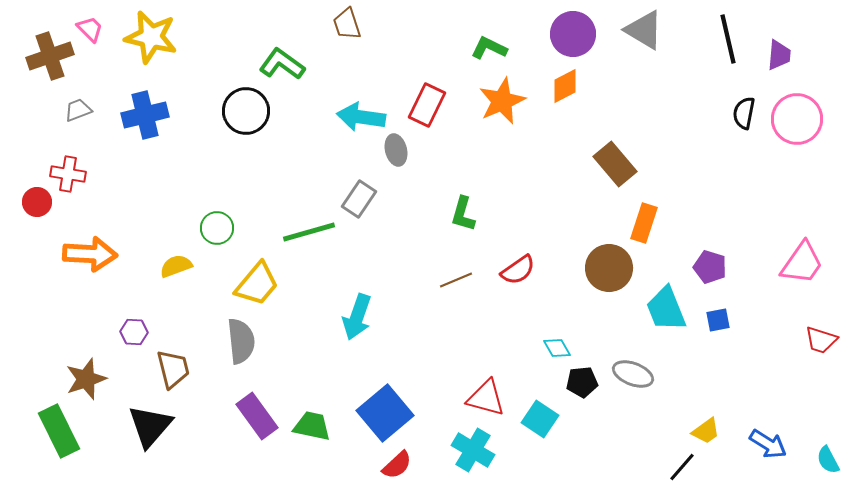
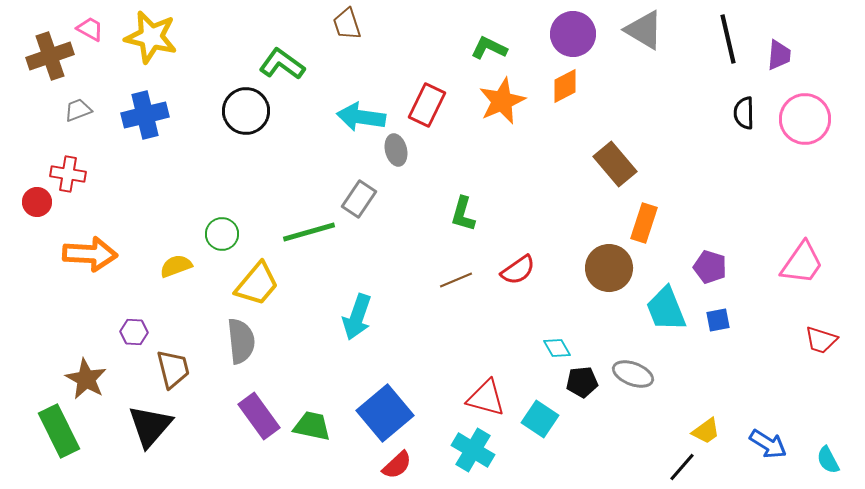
pink trapezoid at (90, 29): rotated 16 degrees counterclockwise
black semicircle at (744, 113): rotated 12 degrees counterclockwise
pink circle at (797, 119): moved 8 px right
green circle at (217, 228): moved 5 px right, 6 px down
brown star at (86, 379): rotated 24 degrees counterclockwise
purple rectangle at (257, 416): moved 2 px right
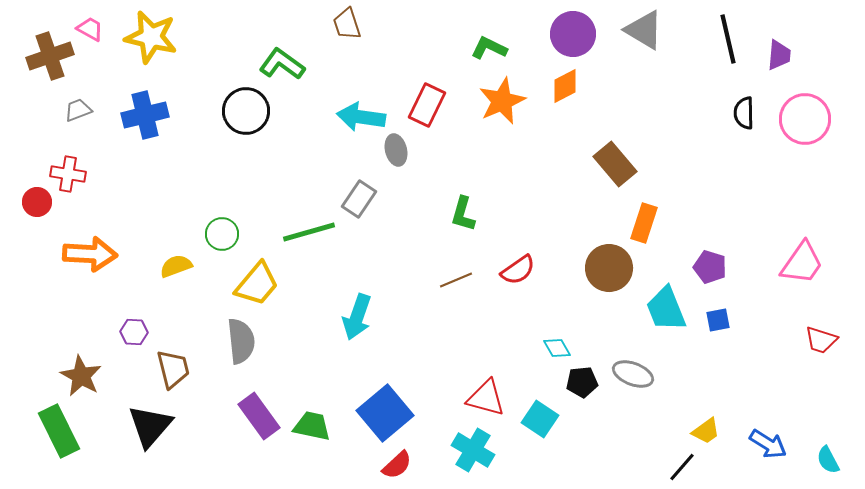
brown star at (86, 379): moved 5 px left, 3 px up
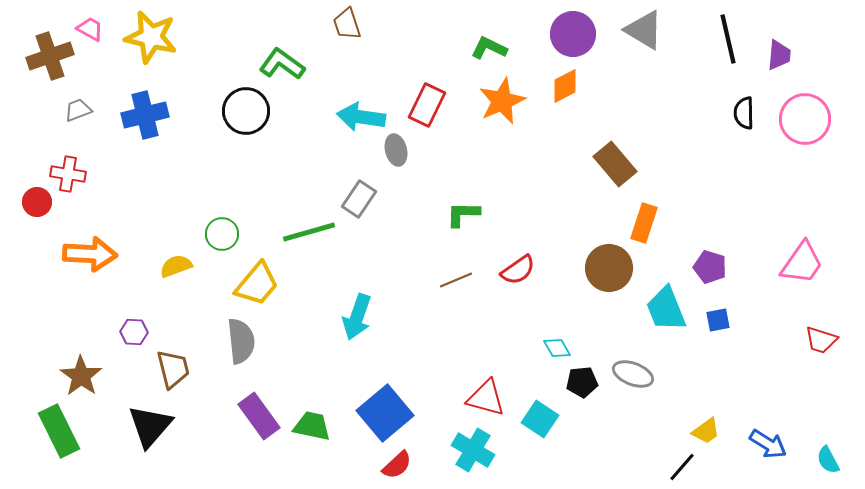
green L-shape at (463, 214): rotated 75 degrees clockwise
brown star at (81, 376): rotated 6 degrees clockwise
